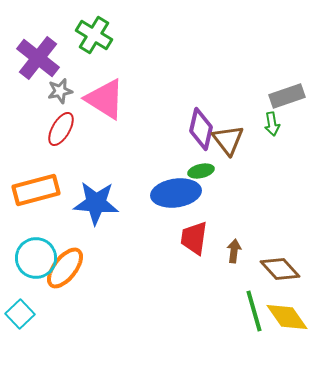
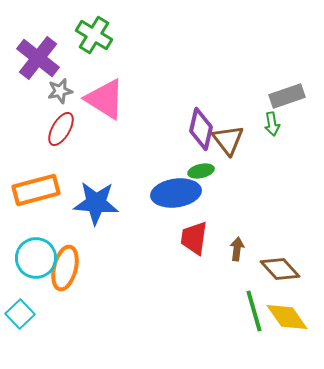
brown arrow: moved 3 px right, 2 px up
orange ellipse: rotated 24 degrees counterclockwise
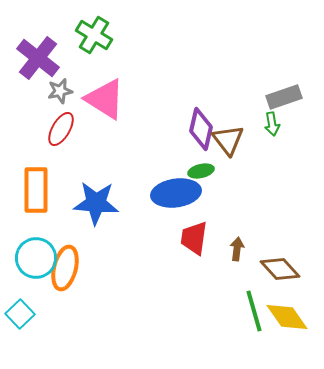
gray rectangle: moved 3 px left, 1 px down
orange rectangle: rotated 75 degrees counterclockwise
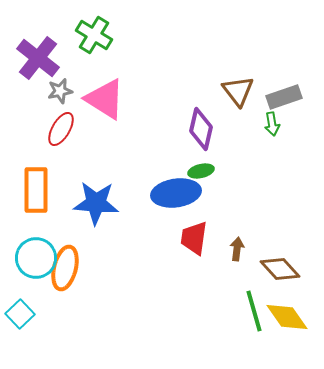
brown triangle: moved 10 px right, 49 px up
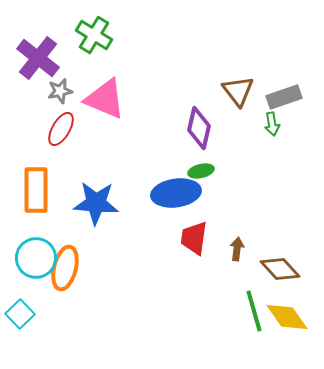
pink triangle: rotated 9 degrees counterclockwise
purple diamond: moved 2 px left, 1 px up
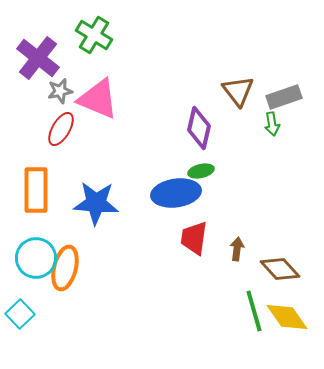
pink triangle: moved 7 px left
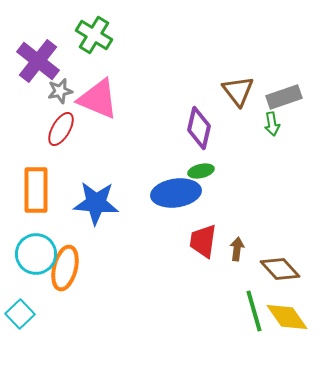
purple cross: moved 3 px down
red trapezoid: moved 9 px right, 3 px down
cyan circle: moved 4 px up
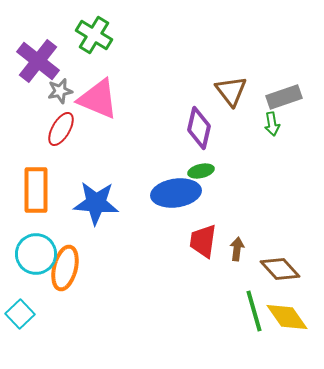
brown triangle: moved 7 px left
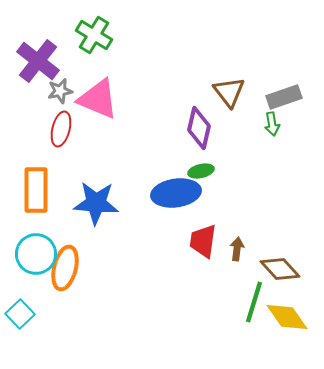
brown triangle: moved 2 px left, 1 px down
red ellipse: rotated 16 degrees counterclockwise
green line: moved 9 px up; rotated 33 degrees clockwise
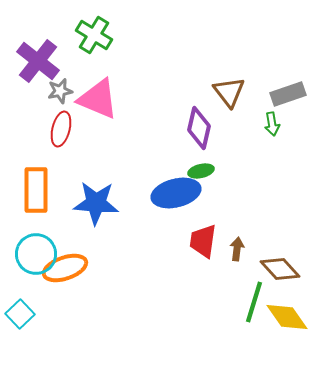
gray rectangle: moved 4 px right, 3 px up
blue ellipse: rotated 6 degrees counterclockwise
orange ellipse: rotated 57 degrees clockwise
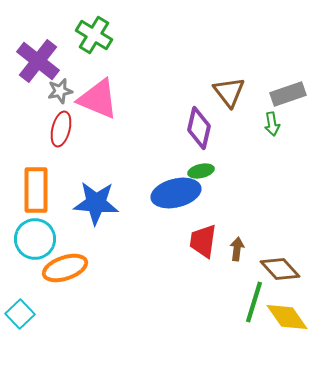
cyan circle: moved 1 px left, 15 px up
